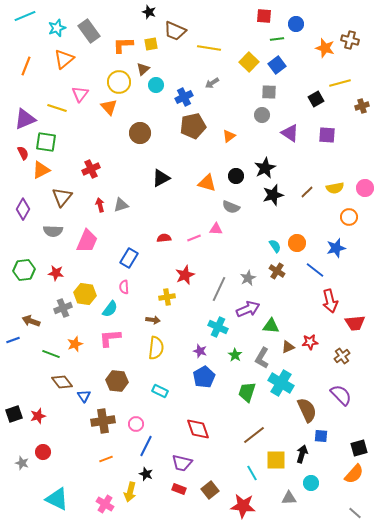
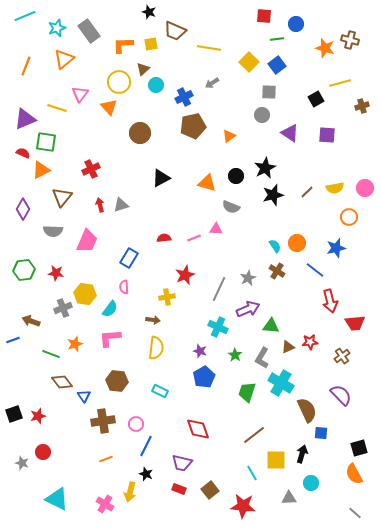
red semicircle at (23, 153): rotated 40 degrees counterclockwise
blue square at (321, 436): moved 3 px up
orange semicircle at (354, 474): rotated 110 degrees clockwise
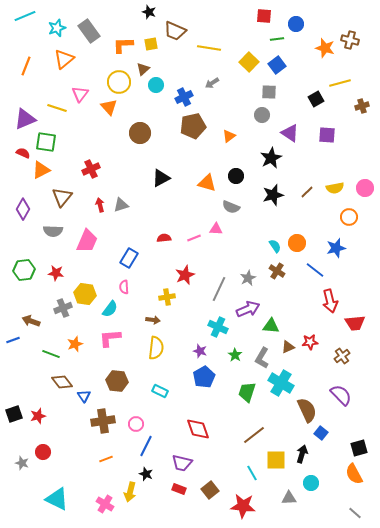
black star at (265, 168): moved 6 px right, 10 px up
blue square at (321, 433): rotated 32 degrees clockwise
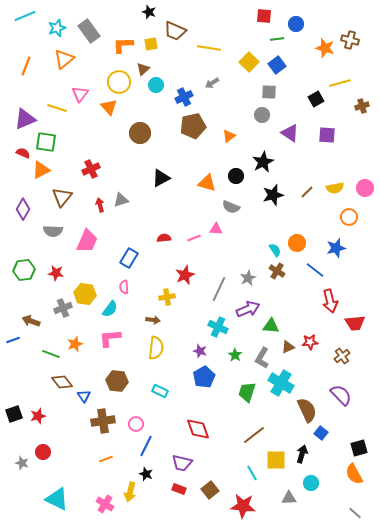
black star at (271, 158): moved 8 px left, 4 px down
gray triangle at (121, 205): moved 5 px up
cyan semicircle at (275, 246): moved 4 px down
